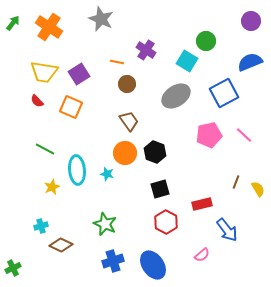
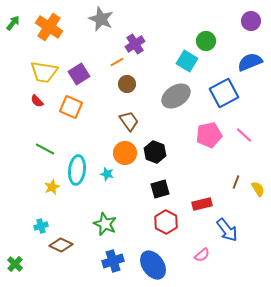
purple cross: moved 11 px left, 6 px up; rotated 24 degrees clockwise
orange line: rotated 40 degrees counterclockwise
cyan ellipse: rotated 12 degrees clockwise
green cross: moved 2 px right, 4 px up; rotated 21 degrees counterclockwise
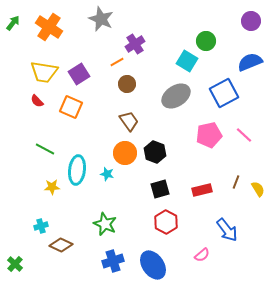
yellow star: rotated 21 degrees clockwise
red rectangle: moved 14 px up
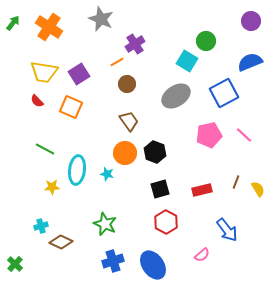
brown diamond: moved 3 px up
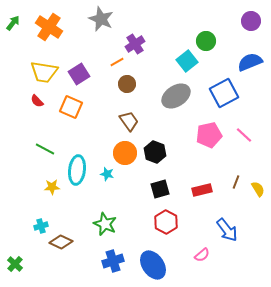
cyan square: rotated 20 degrees clockwise
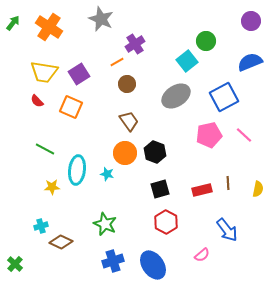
blue square: moved 4 px down
brown line: moved 8 px left, 1 px down; rotated 24 degrees counterclockwise
yellow semicircle: rotated 42 degrees clockwise
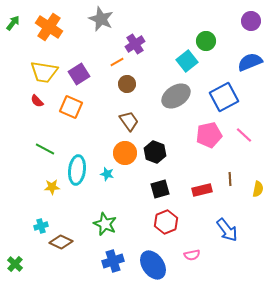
brown line: moved 2 px right, 4 px up
red hexagon: rotated 10 degrees clockwise
pink semicircle: moved 10 px left; rotated 28 degrees clockwise
